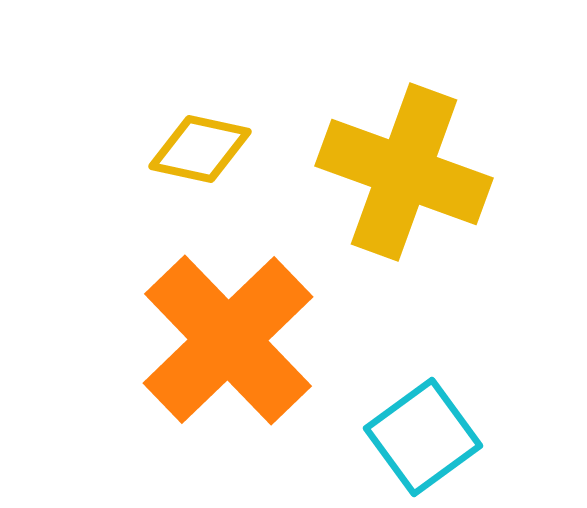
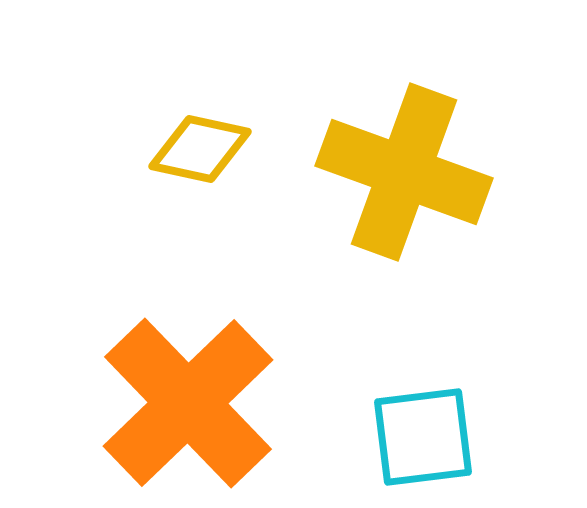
orange cross: moved 40 px left, 63 px down
cyan square: rotated 29 degrees clockwise
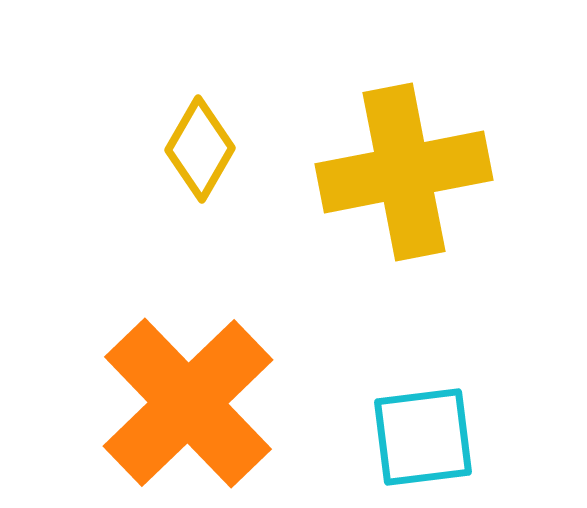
yellow diamond: rotated 72 degrees counterclockwise
yellow cross: rotated 31 degrees counterclockwise
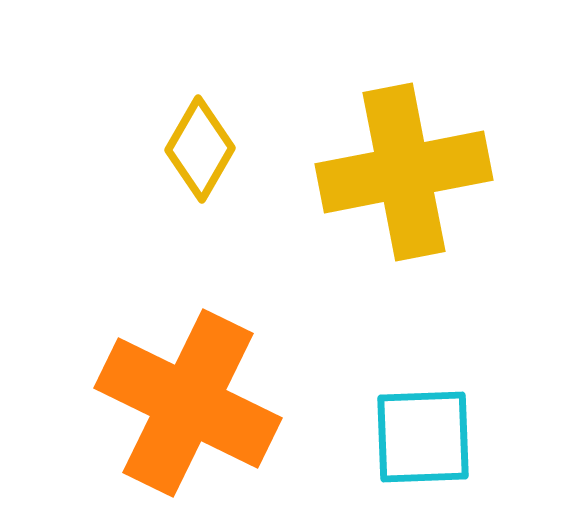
orange cross: rotated 20 degrees counterclockwise
cyan square: rotated 5 degrees clockwise
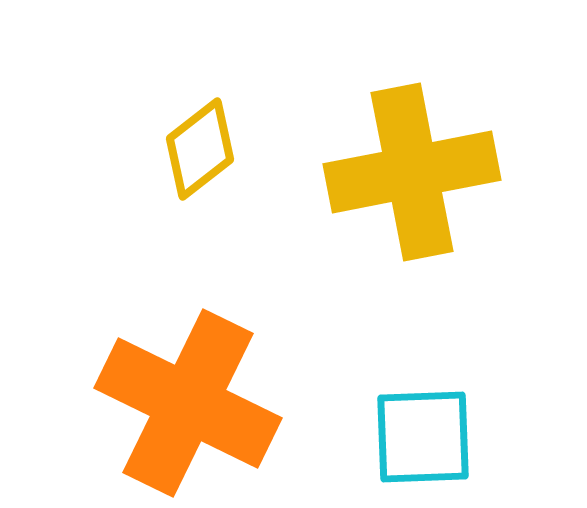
yellow diamond: rotated 22 degrees clockwise
yellow cross: moved 8 px right
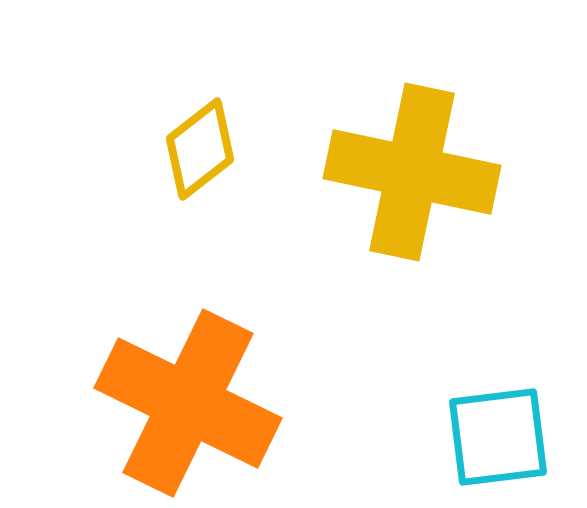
yellow cross: rotated 23 degrees clockwise
cyan square: moved 75 px right; rotated 5 degrees counterclockwise
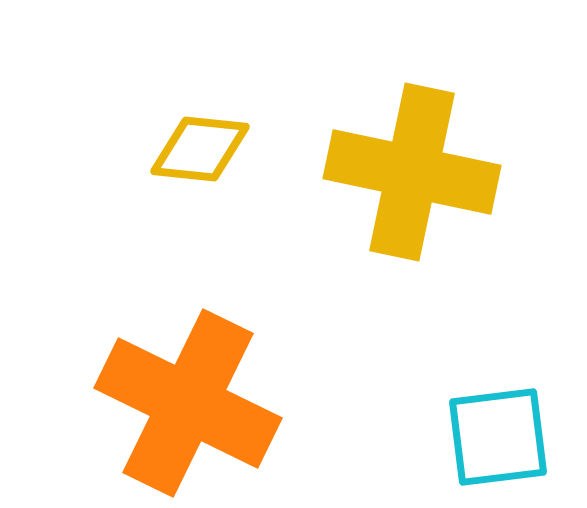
yellow diamond: rotated 44 degrees clockwise
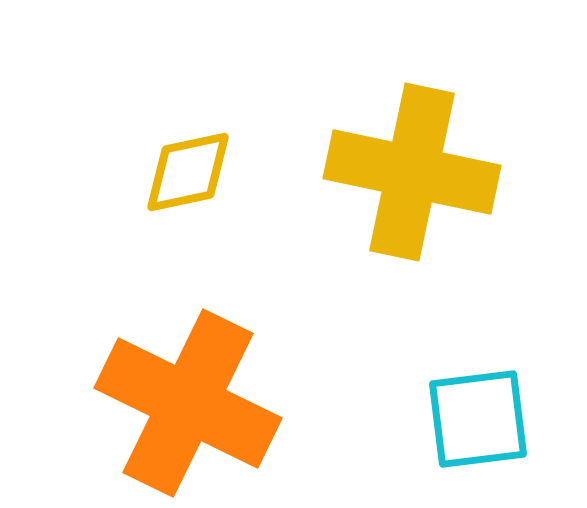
yellow diamond: moved 12 px left, 23 px down; rotated 18 degrees counterclockwise
cyan square: moved 20 px left, 18 px up
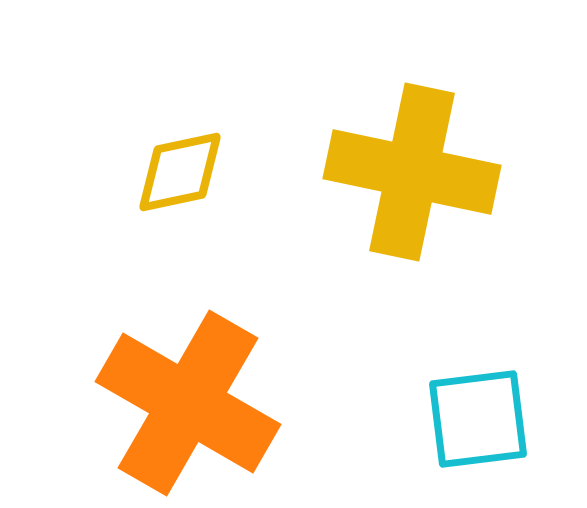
yellow diamond: moved 8 px left
orange cross: rotated 4 degrees clockwise
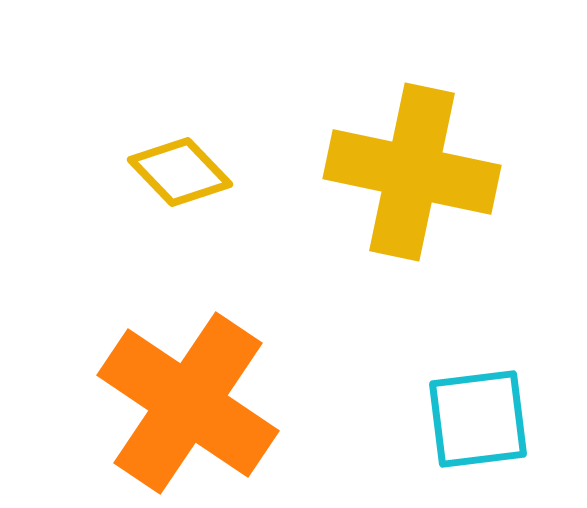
yellow diamond: rotated 58 degrees clockwise
orange cross: rotated 4 degrees clockwise
